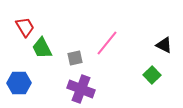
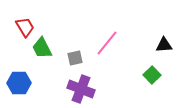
black triangle: rotated 30 degrees counterclockwise
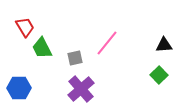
green square: moved 7 px right
blue hexagon: moved 5 px down
purple cross: rotated 28 degrees clockwise
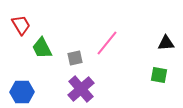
red trapezoid: moved 4 px left, 2 px up
black triangle: moved 2 px right, 2 px up
green square: rotated 36 degrees counterclockwise
blue hexagon: moved 3 px right, 4 px down
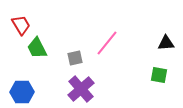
green trapezoid: moved 5 px left
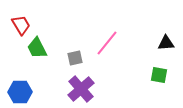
blue hexagon: moved 2 px left
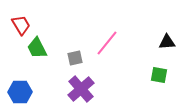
black triangle: moved 1 px right, 1 px up
